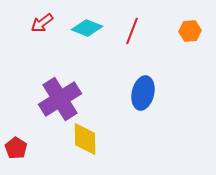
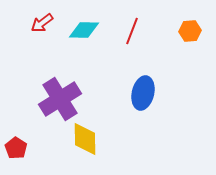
cyan diamond: moved 3 px left, 2 px down; rotated 20 degrees counterclockwise
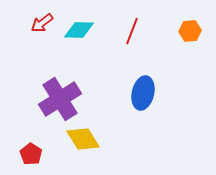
cyan diamond: moved 5 px left
yellow diamond: moved 2 px left; rotated 32 degrees counterclockwise
red pentagon: moved 15 px right, 6 px down
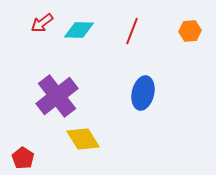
purple cross: moved 3 px left, 3 px up; rotated 6 degrees counterclockwise
red pentagon: moved 8 px left, 4 px down
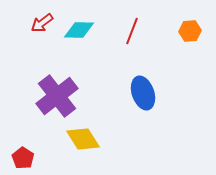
blue ellipse: rotated 32 degrees counterclockwise
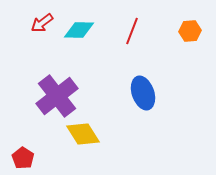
yellow diamond: moved 5 px up
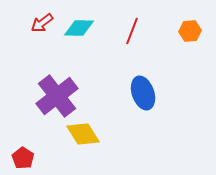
cyan diamond: moved 2 px up
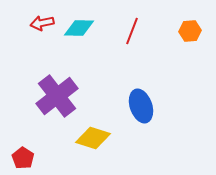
red arrow: rotated 25 degrees clockwise
blue ellipse: moved 2 px left, 13 px down
yellow diamond: moved 10 px right, 4 px down; rotated 40 degrees counterclockwise
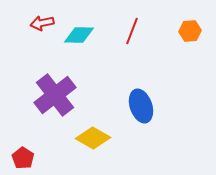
cyan diamond: moved 7 px down
purple cross: moved 2 px left, 1 px up
yellow diamond: rotated 12 degrees clockwise
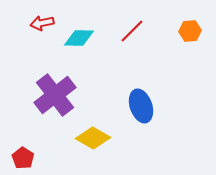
red line: rotated 24 degrees clockwise
cyan diamond: moved 3 px down
